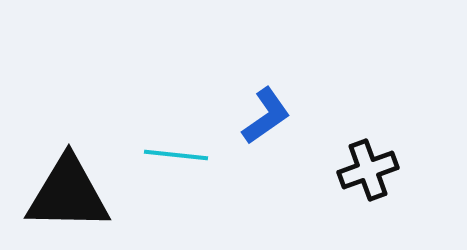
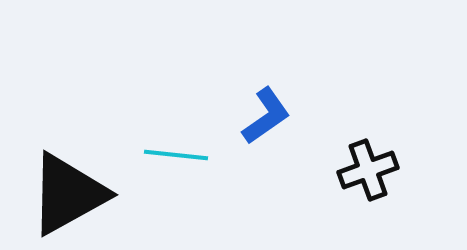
black triangle: rotated 30 degrees counterclockwise
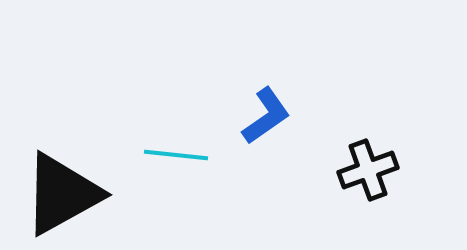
black triangle: moved 6 px left
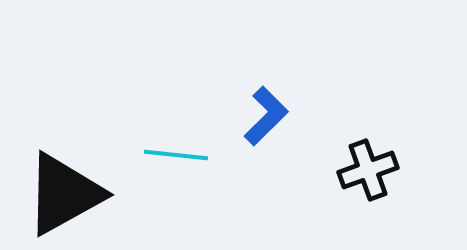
blue L-shape: rotated 10 degrees counterclockwise
black triangle: moved 2 px right
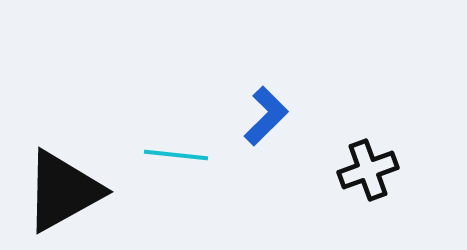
black triangle: moved 1 px left, 3 px up
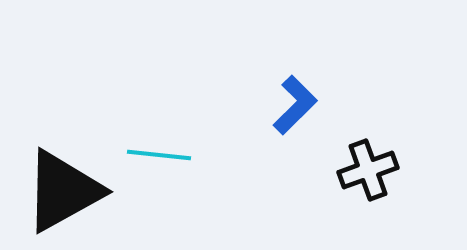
blue L-shape: moved 29 px right, 11 px up
cyan line: moved 17 px left
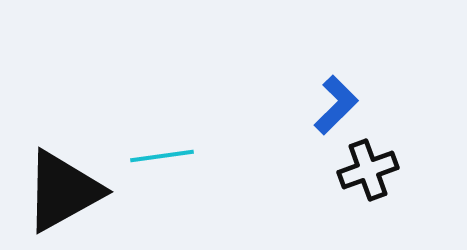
blue L-shape: moved 41 px right
cyan line: moved 3 px right, 1 px down; rotated 14 degrees counterclockwise
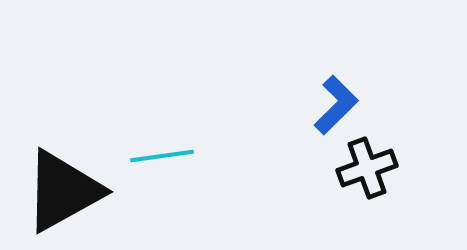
black cross: moved 1 px left, 2 px up
